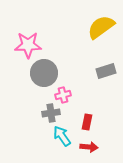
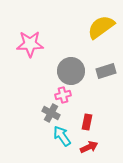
pink star: moved 2 px right, 1 px up
gray circle: moved 27 px right, 2 px up
gray cross: rotated 36 degrees clockwise
red arrow: rotated 30 degrees counterclockwise
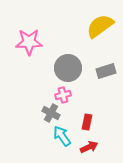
yellow semicircle: moved 1 px left, 1 px up
pink star: moved 1 px left, 2 px up
gray circle: moved 3 px left, 3 px up
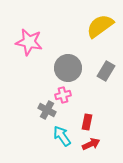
pink star: rotated 12 degrees clockwise
gray rectangle: rotated 42 degrees counterclockwise
gray cross: moved 4 px left, 3 px up
red arrow: moved 2 px right, 3 px up
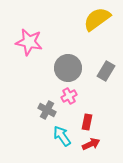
yellow semicircle: moved 3 px left, 7 px up
pink cross: moved 6 px right, 1 px down; rotated 14 degrees counterclockwise
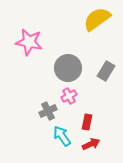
gray cross: moved 1 px right, 1 px down; rotated 36 degrees clockwise
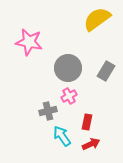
gray cross: rotated 12 degrees clockwise
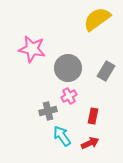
pink star: moved 3 px right, 7 px down
red rectangle: moved 6 px right, 6 px up
red arrow: moved 1 px left, 1 px up
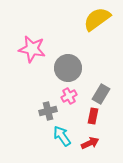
gray rectangle: moved 5 px left, 23 px down
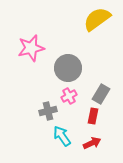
pink star: moved 1 px left, 1 px up; rotated 24 degrees counterclockwise
red arrow: moved 2 px right
